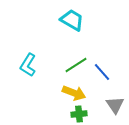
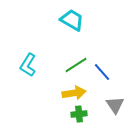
yellow arrow: rotated 30 degrees counterclockwise
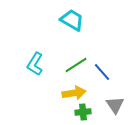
cyan L-shape: moved 7 px right, 1 px up
green cross: moved 4 px right, 2 px up
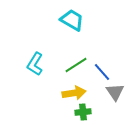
gray triangle: moved 13 px up
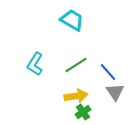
blue line: moved 6 px right
yellow arrow: moved 2 px right, 3 px down
green cross: rotated 28 degrees counterclockwise
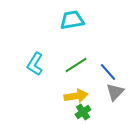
cyan trapezoid: rotated 40 degrees counterclockwise
gray triangle: rotated 18 degrees clockwise
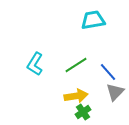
cyan trapezoid: moved 21 px right
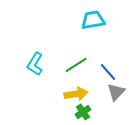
gray triangle: moved 1 px right
yellow arrow: moved 2 px up
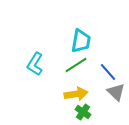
cyan trapezoid: moved 12 px left, 21 px down; rotated 110 degrees clockwise
gray triangle: rotated 30 degrees counterclockwise
green cross: rotated 21 degrees counterclockwise
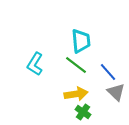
cyan trapezoid: rotated 15 degrees counterclockwise
green line: rotated 70 degrees clockwise
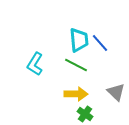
cyan trapezoid: moved 2 px left, 1 px up
green line: rotated 10 degrees counterclockwise
blue line: moved 8 px left, 29 px up
yellow arrow: rotated 10 degrees clockwise
green cross: moved 2 px right, 2 px down
